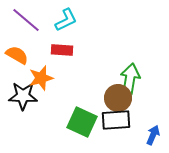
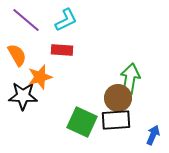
orange semicircle: rotated 30 degrees clockwise
orange star: moved 1 px left, 1 px up
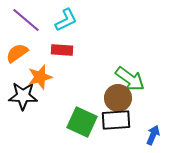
orange semicircle: moved 2 px up; rotated 95 degrees counterclockwise
green arrow: rotated 116 degrees clockwise
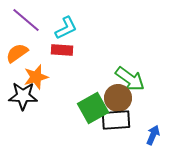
cyan L-shape: moved 8 px down
orange star: moved 4 px left
green square: moved 11 px right, 14 px up; rotated 36 degrees clockwise
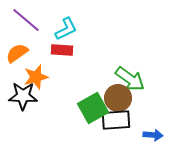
cyan L-shape: moved 1 px down
blue arrow: rotated 72 degrees clockwise
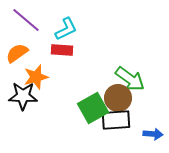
blue arrow: moved 1 px up
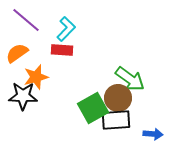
cyan L-shape: rotated 20 degrees counterclockwise
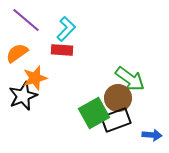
orange star: moved 1 px left, 1 px down
black star: rotated 24 degrees counterclockwise
green square: moved 1 px right, 5 px down
black rectangle: rotated 16 degrees counterclockwise
blue arrow: moved 1 px left, 1 px down
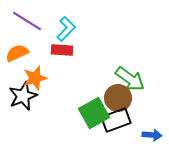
purple line: moved 1 px right, 1 px down; rotated 8 degrees counterclockwise
orange semicircle: rotated 10 degrees clockwise
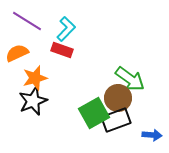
red rectangle: rotated 15 degrees clockwise
black star: moved 10 px right, 5 px down
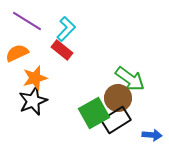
red rectangle: rotated 20 degrees clockwise
black rectangle: rotated 12 degrees counterclockwise
